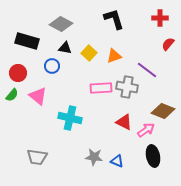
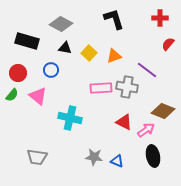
blue circle: moved 1 px left, 4 px down
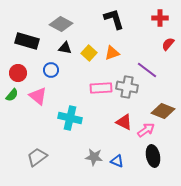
orange triangle: moved 2 px left, 3 px up
gray trapezoid: rotated 135 degrees clockwise
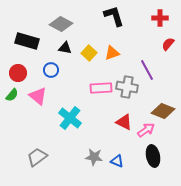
black L-shape: moved 3 px up
purple line: rotated 25 degrees clockwise
cyan cross: rotated 25 degrees clockwise
